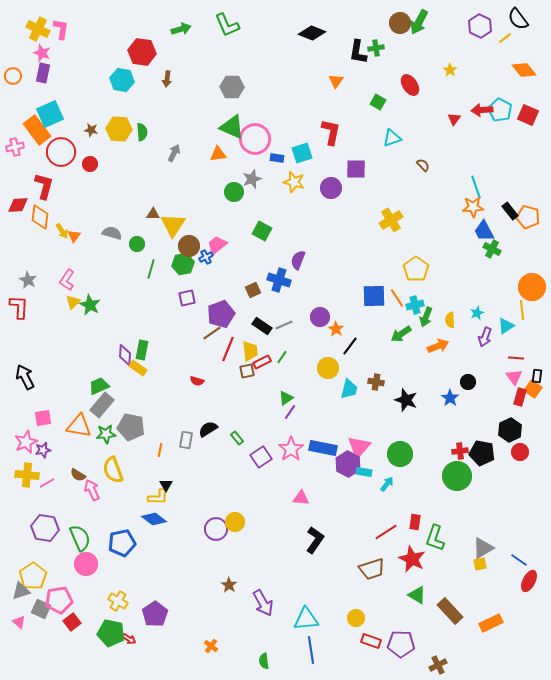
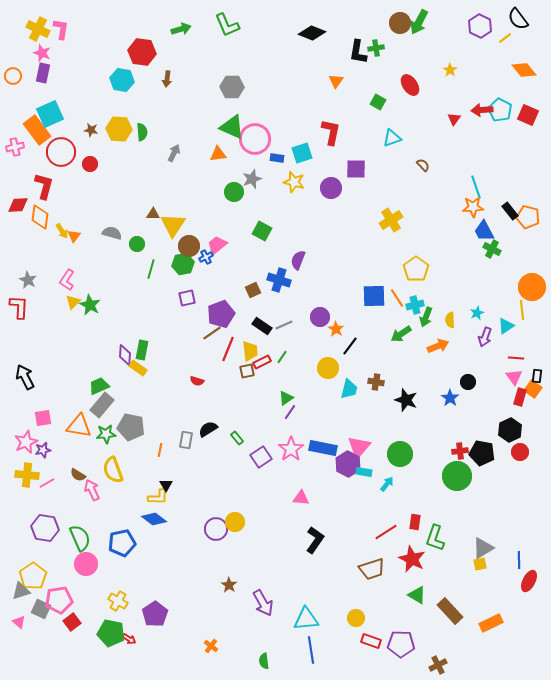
blue line at (519, 560): rotated 54 degrees clockwise
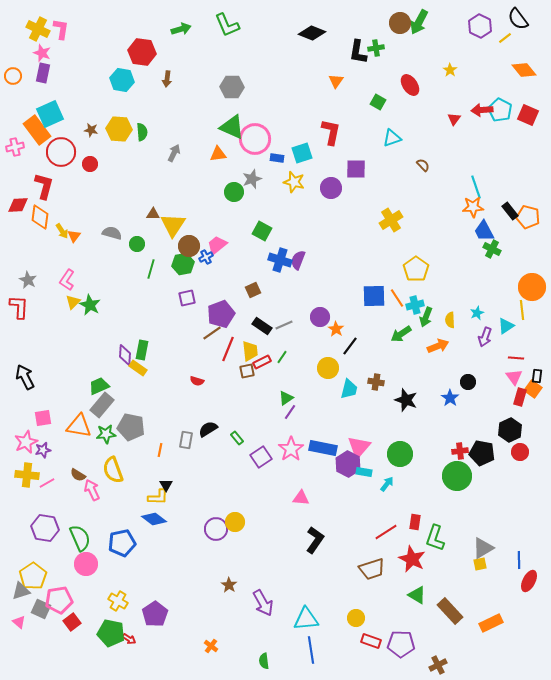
blue cross at (279, 280): moved 1 px right, 20 px up
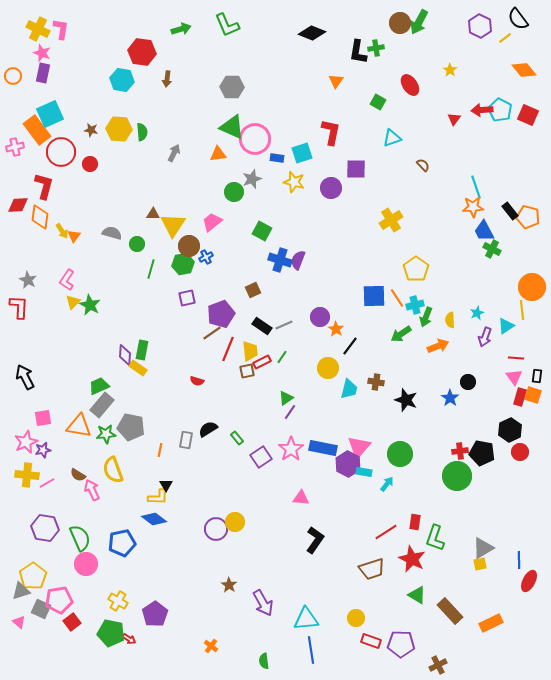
pink trapezoid at (217, 245): moved 5 px left, 23 px up
orange square at (533, 389): moved 6 px down; rotated 18 degrees counterclockwise
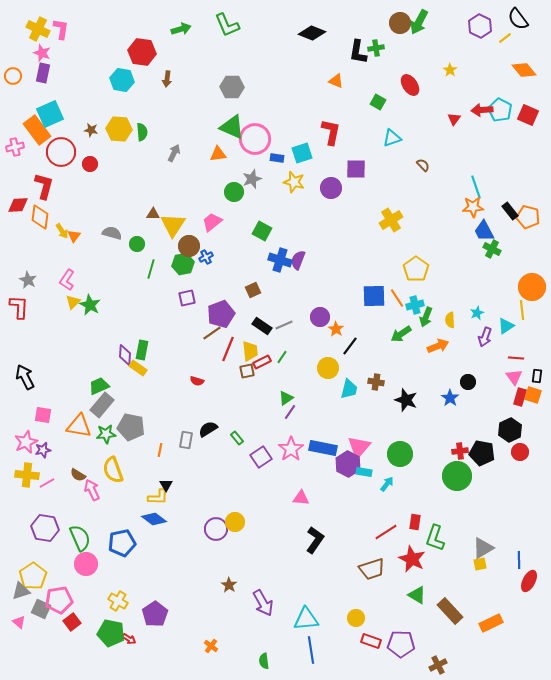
orange triangle at (336, 81): rotated 42 degrees counterclockwise
pink square at (43, 418): moved 3 px up; rotated 18 degrees clockwise
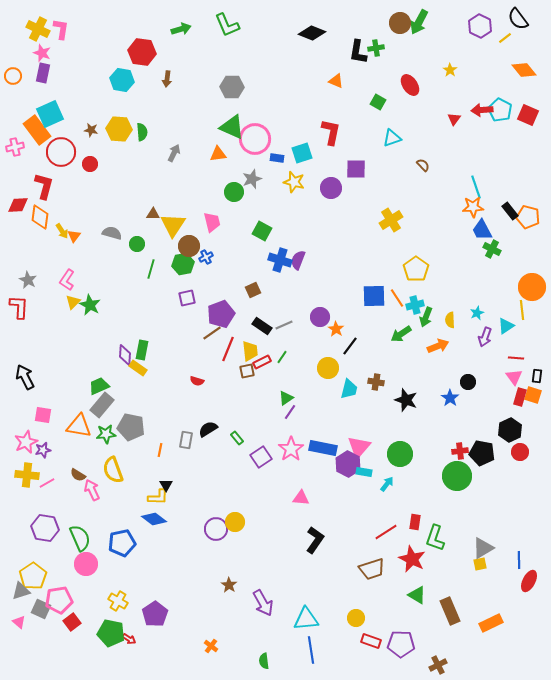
pink trapezoid at (212, 222): rotated 115 degrees clockwise
blue trapezoid at (484, 231): moved 2 px left, 1 px up
brown rectangle at (450, 611): rotated 20 degrees clockwise
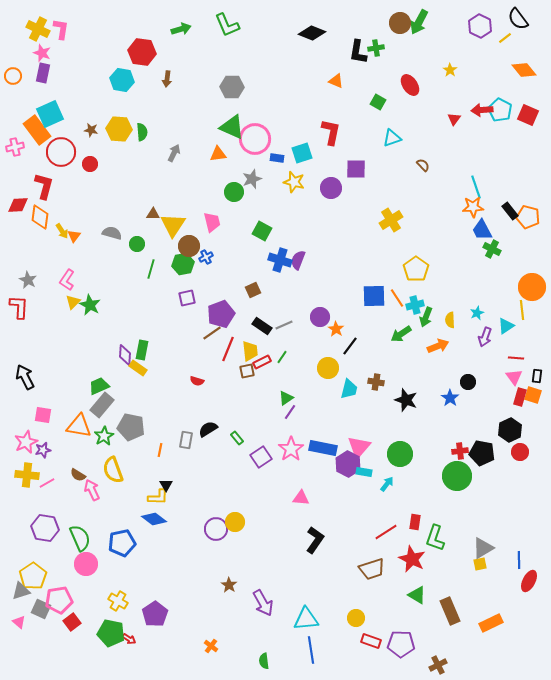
green star at (106, 434): moved 2 px left, 2 px down; rotated 24 degrees counterclockwise
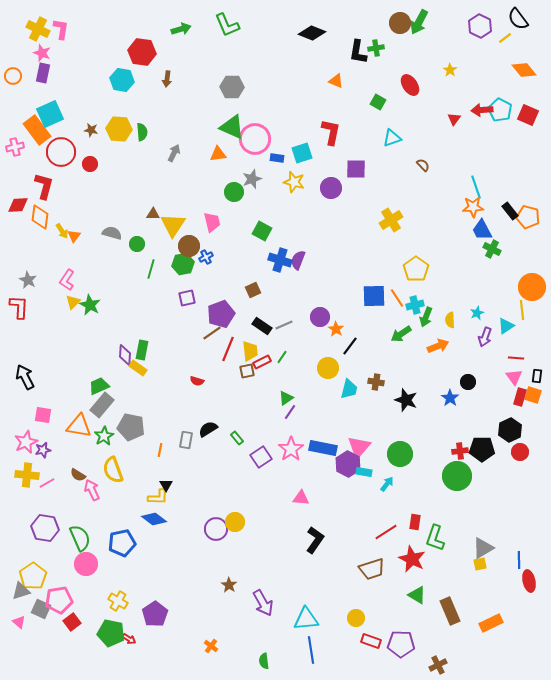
black pentagon at (482, 453): moved 4 px up; rotated 10 degrees counterclockwise
red ellipse at (529, 581): rotated 40 degrees counterclockwise
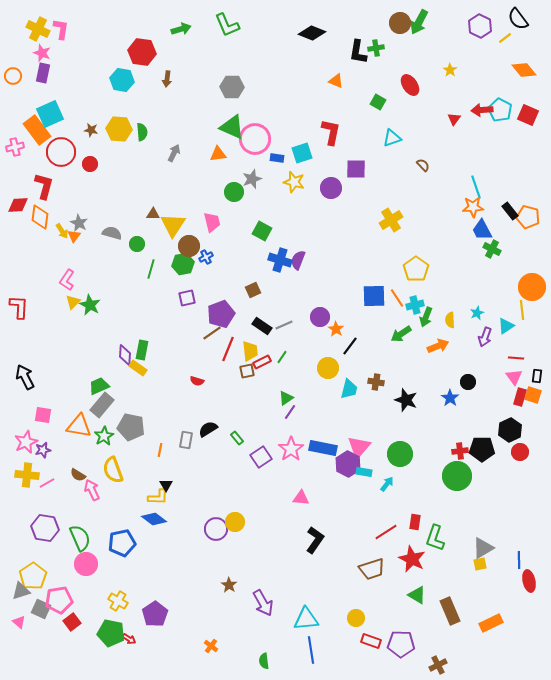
gray star at (28, 280): moved 51 px right, 57 px up
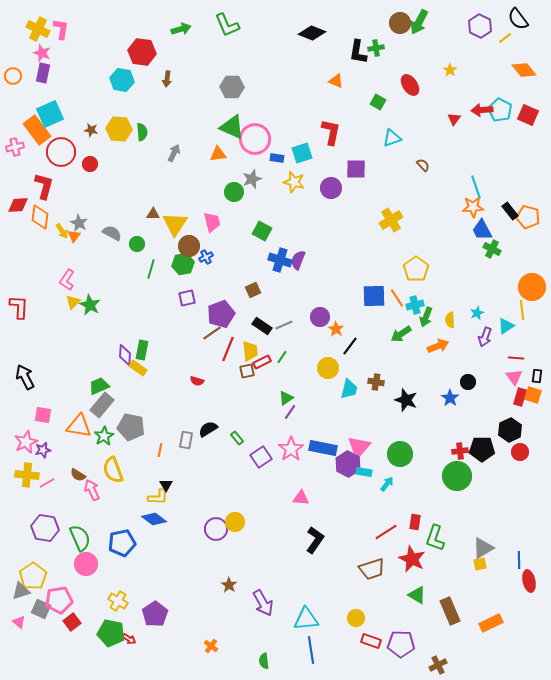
yellow triangle at (173, 225): moved 2 px right, 1 px up
gray semicircle at (112, 233): rotated 12 degrees clockwise
